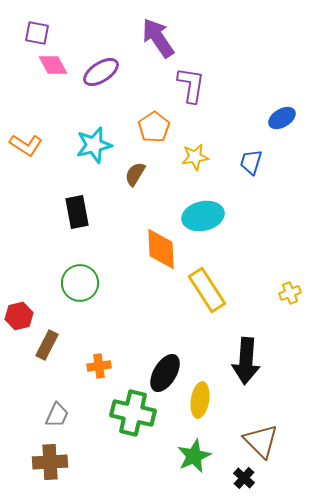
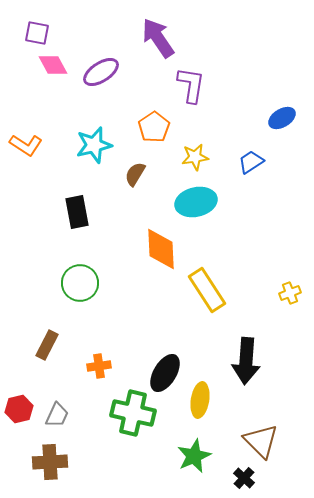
blue trapezoid: rotated 40 degrees clockwise
cyan ellipse: moved 7 px left, 14 px up
red hexagon: moved 93 px down
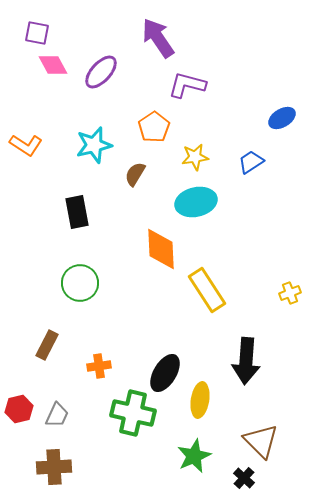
purple ellipse: rotated 15 degrees counterclockwise
purple L-shape: moved 4 px left; rotated 84 degrees counterclockwise
brown cross: moved 4 px right, 5 px down
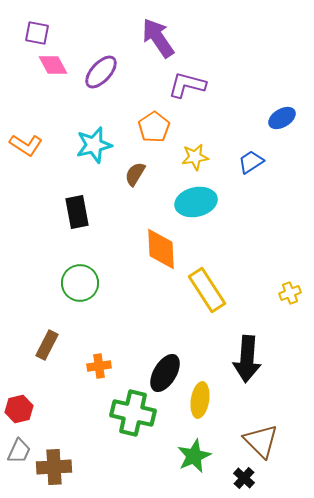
black arrow: moved 1 px right, 2 px up
gray trapezoid: moved 38 px left, 36 px down
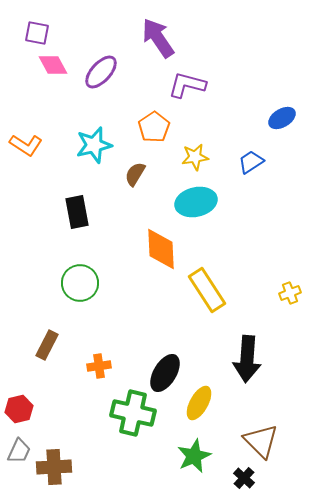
yellow ellipse: moved 1 px left, 3 px down; rotated 20 degrees clockwise
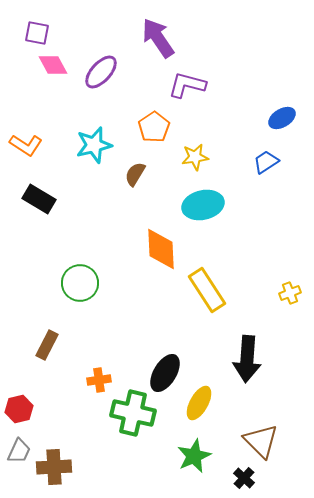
blue trapezoid: moved 15 px right
cyan ellipse: moved 7 px right, 3 px down
black rectangle: moved 38 px left, 13 px up; rotated 48 degrees counterclockwise
orange cross: moved 14 px down
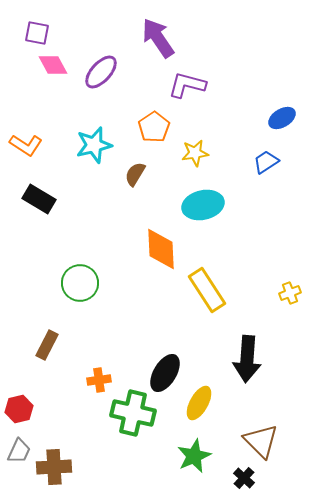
yellow star: moved 4 px up
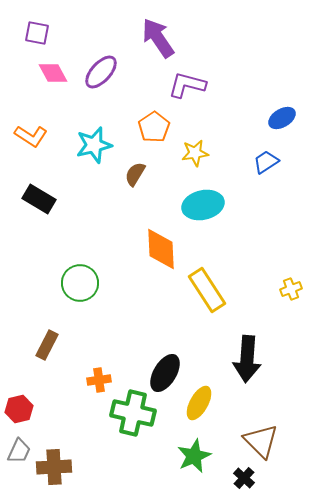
pink diamond: moved 8 px down
orange L-shape: moved 5 px right, 9 px up
yellow cross: moved 1 px right, 4 px up
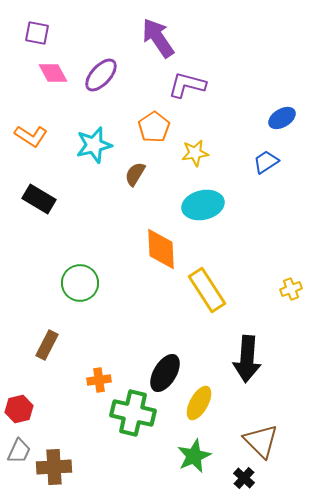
purple ellipse: moved 3 px down
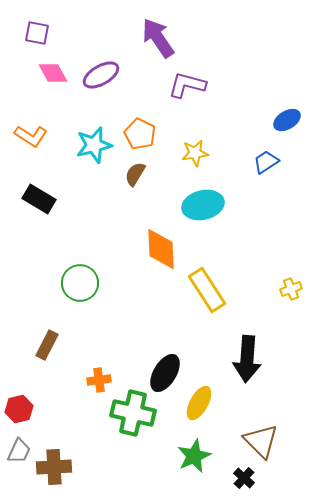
purple ellipse: rotated 18 degrees clockwise
blue ellipse: moved 5 px right, 2 px down
orange pentagon: moved 14 px left, 7 px down; rotated 12 degrees counterclockwise
